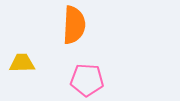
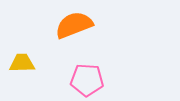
orange semicircle: rotated 114 degrees counterclockwise
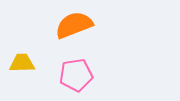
pink pentagon: moved 11 px left, 5 px up; rotated 12 degrees counterclockwise
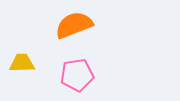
pink pentagon: moved 1 px right
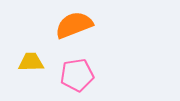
yellow trapezoid: moved 9 px right, 1 px up
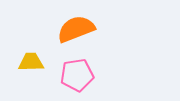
orange semicircle: moved 2 px right, 4 px down
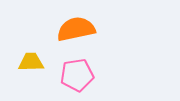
orange semicircle: rotated 9 degrees clockwise
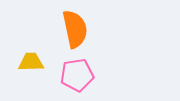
orange semicircle: moved 1 px left; rotated 90 degrees clockwise
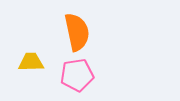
orange semicircle: moved 2 px right, 3 px down
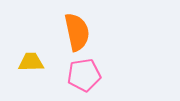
pink pentagon: moved 7 px right
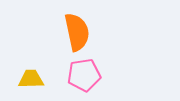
yellow trapezoid: moved 17 px down
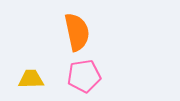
pink pentagon: moved 1 px down
